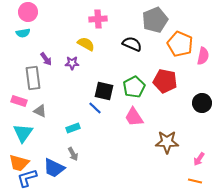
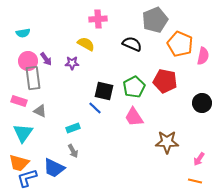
pink circle: moved 49 px down
gray arrow: moved 3 px up
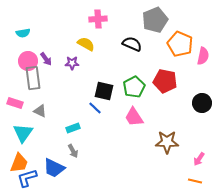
pink rectangle: moved 4 px left, 2 px down
orange trapezoid: rotated 85 degrees counterclockwise
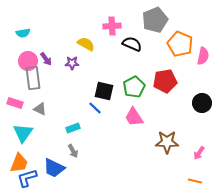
pink cross: moved 14 px right, 7 px down
red pentagon: rotated 20 degrees counterclockwise
gray triangle: moved 2 px up
pink arrow: moved 6 px up
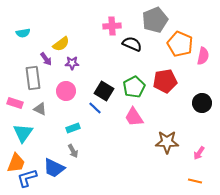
yellow semicircle: moved 25 px left; rotated 114 degrees clockwise
pink circle: moved 38 px right, 30 px down
black square: rotated 18 degrees clockwise
orange trapezoid: moved 3 px left
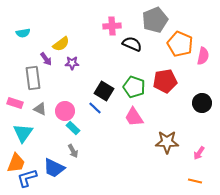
green pentagon: rotated 25 degrees counterclockwise
pink circle: moved 1 px left, 20 px down
cyan rectangle: rotated 64 degrees clockwise
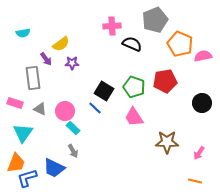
pink semicircle: rotated 114 degrees counterclockwise
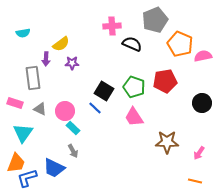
purple arrow: rotated 40 degrees clockwise
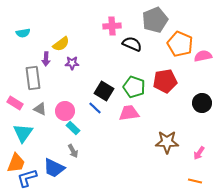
pink rectangle: rotated 14 degrees clockwise
pink trapezoid: moved 5 px left, 4 px up; rotated 115 degrees clockwise
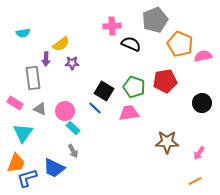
black semicircle: moved 1 px left
orange line: rotated 40 degrees counterclockwise
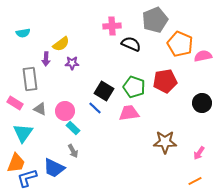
gray rectangle: moved 3 px left, 1 px down
brown star: moved 2 px left
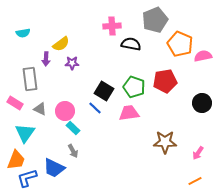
black semicircle: rotated 12 degrees counterclockwise
cyan triangle: moved 2 px right
pink arrow: moved 1 px left
orange trapezoid: moved 3 px up
